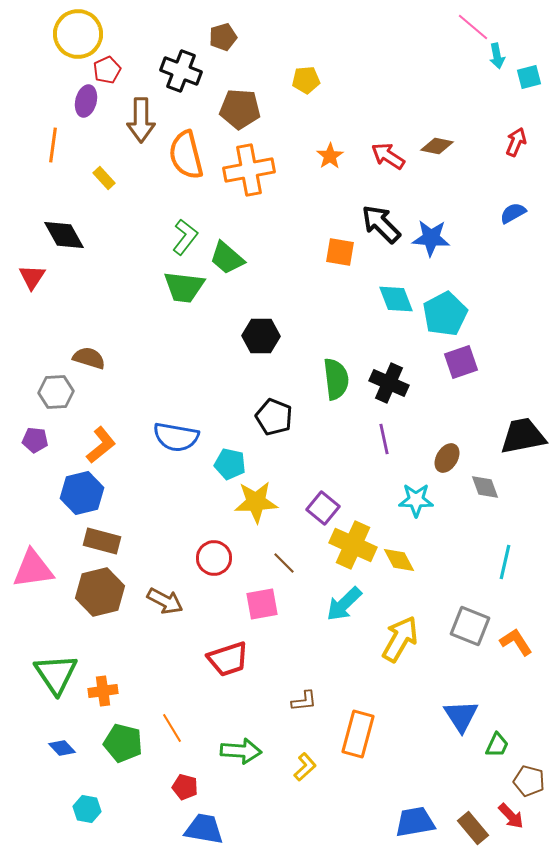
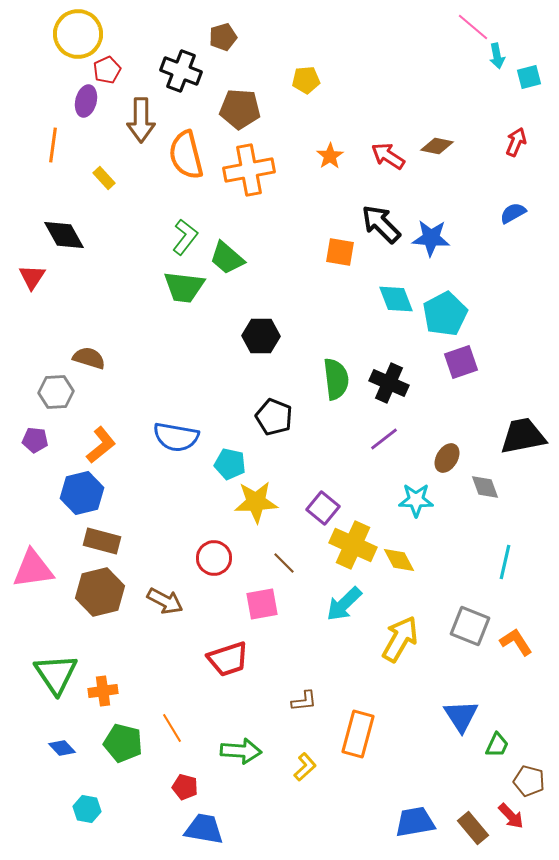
purple line at (384, 439): rotated 64 degrees clockwise
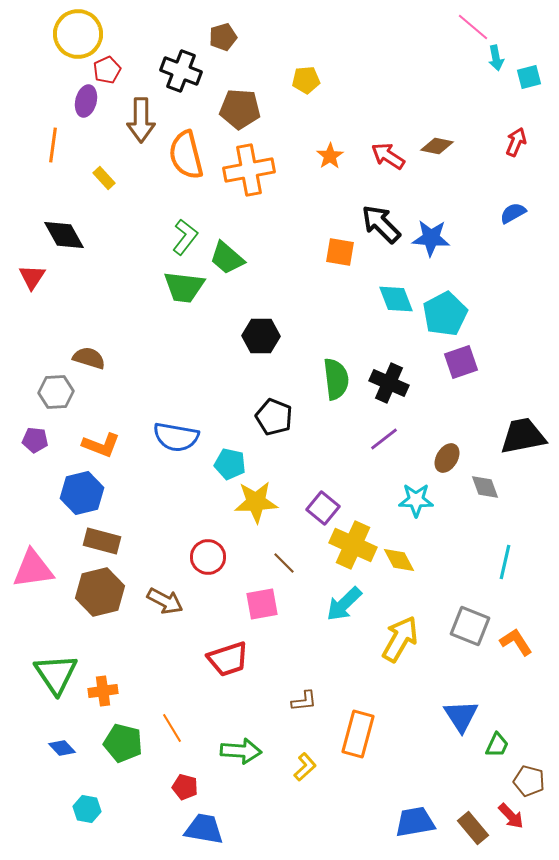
cyan arrow at (497, 56): moved 1 px left, 2 px down
orange L-shape at (101, 445): rotated 60 degrees clockwise
red circle at (214, 558): moved 6 px left, 1 px up
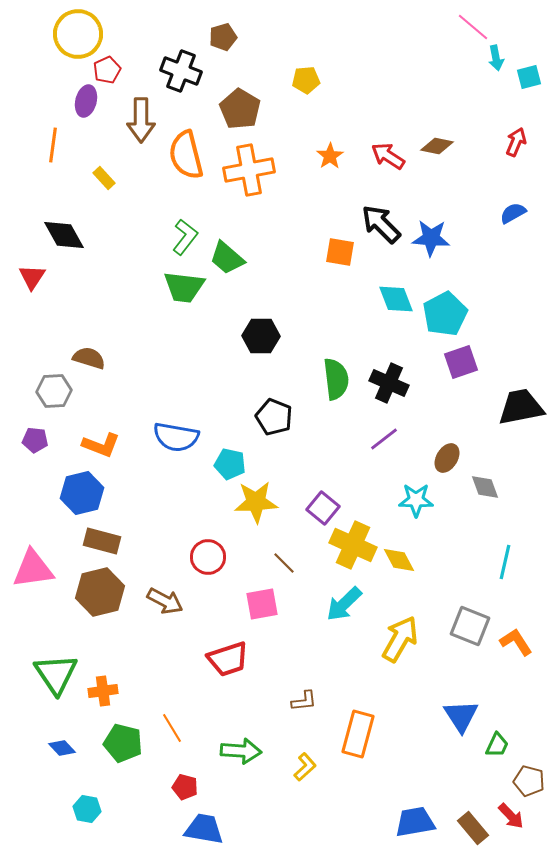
brown pentagon at (240, 109): rotated 27 degrees clockwise
gray hexagon at (56, 392): moved 2 px left, 1 px up
black trapezoid at (523, 436): moved 2 px left, 29 px up
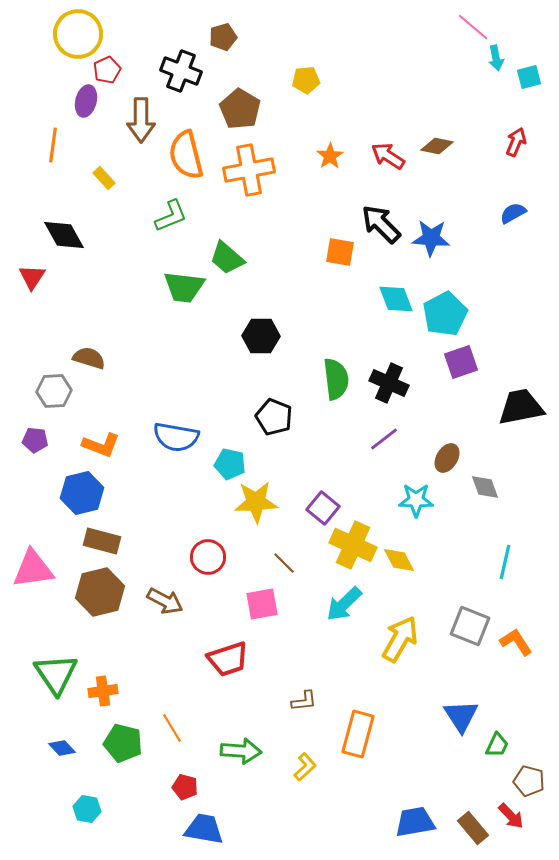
green L-shape at (185, 237): moved 14 px left, 21 px up; rotated 30 degrees clockwise
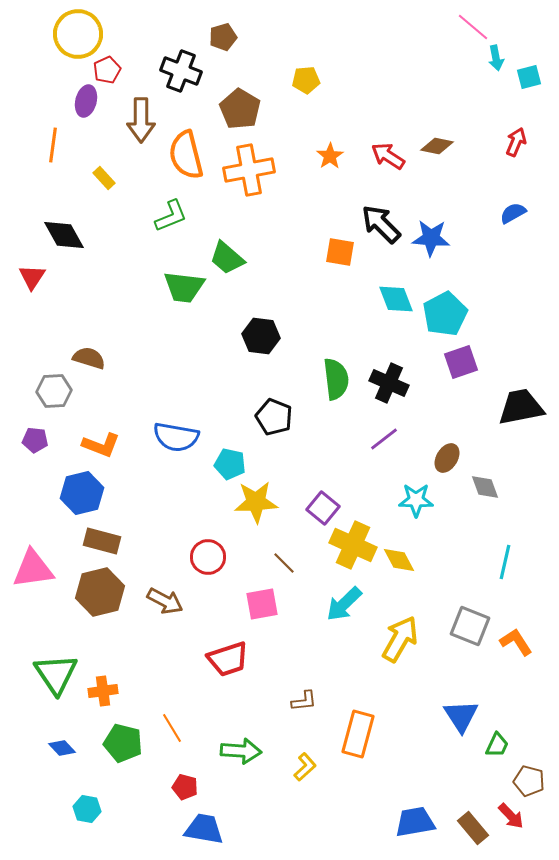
black hexagon at (261, 336): rotated 6 degrees clockwise
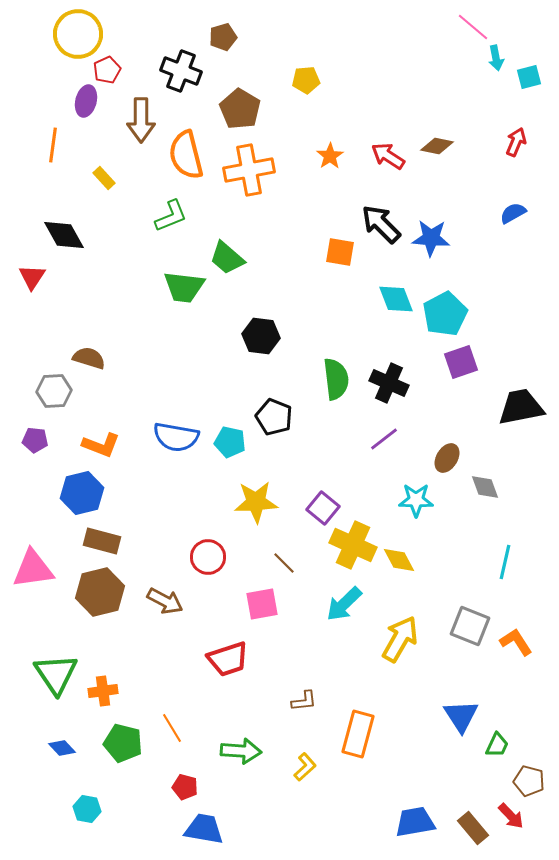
cyan pentagon at (230, 464): moved 22 px up
